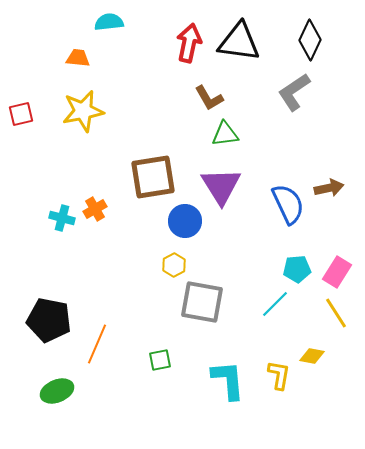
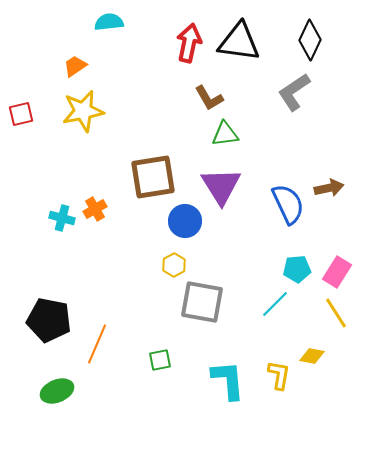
orange trapezoid: moved 3 px left, 8 px down; rotated 40 degrees counterclockwise
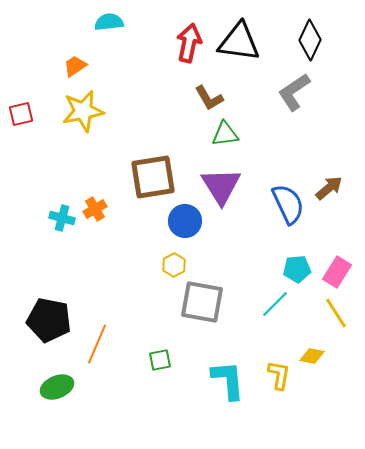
brown arrow: rotated 28 degrees counterclockwise
green ellipse: moved 4 px up
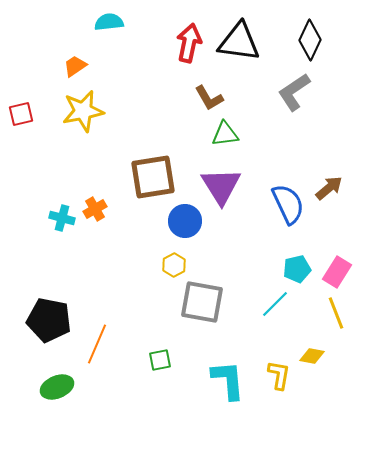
cyan pentagon: rotated 8 degrees counterclockwise
yellow line: rotated 12 degrees clockwise
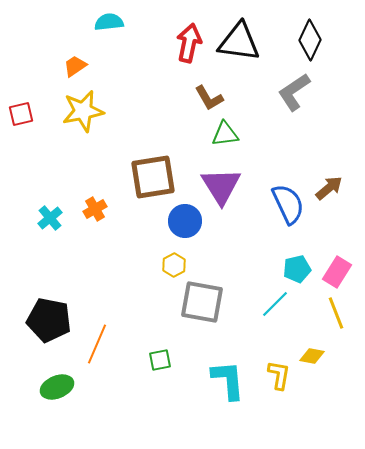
cyan cross: moved 12 px left; rotated 35 degrees clockwise
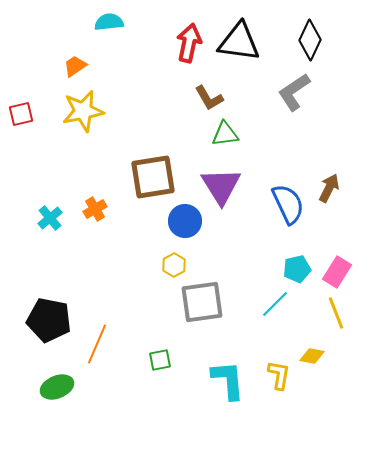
brown arrow: rotated 24 degrees counterclockwise
gray square: rotated 18 degrees counterclockwise
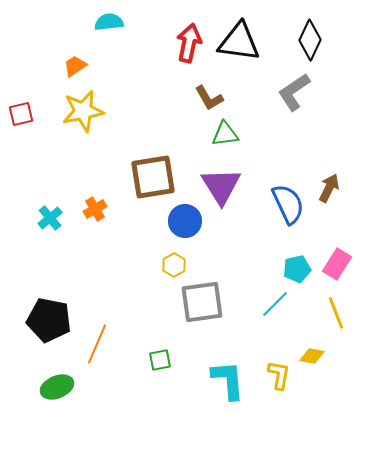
pink rectangle: moved 8 px up
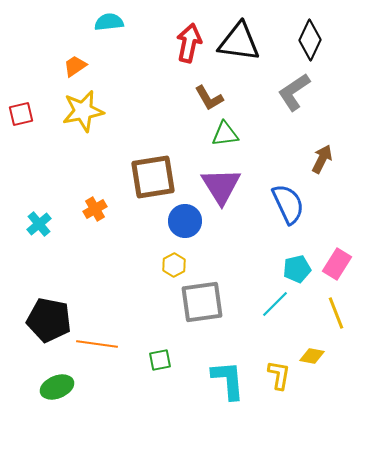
brown arrow: moved 7 px left, 29 px up
cyan cross: moved 11 px left, 6 px down
orange line: rotated 75 degrees clockwise
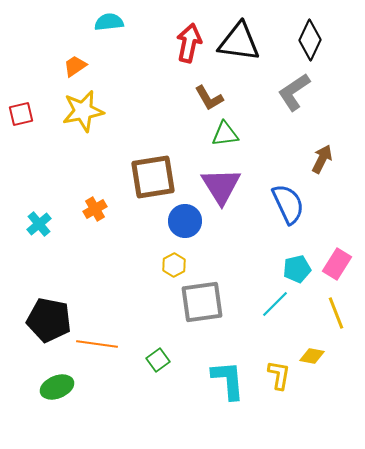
green square: moved 2 px left; rotated 25 degrees counterclockwise
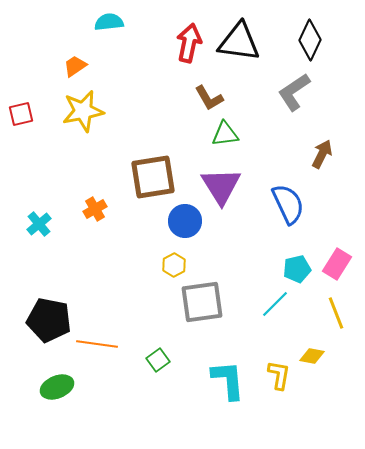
brown arrow: moved 5 px up
